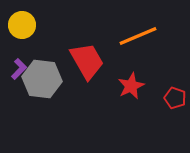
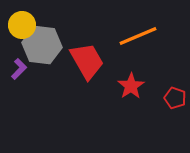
gray hexagon: moved 34 px up
red star: rotated 8 degrees counterclockwise
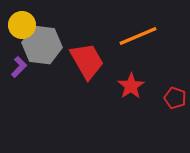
purple L-shape: moved 2 px up
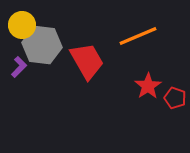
red star: moved 17 px right
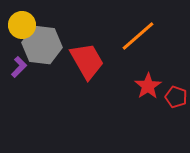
orange line: rotated 18 degrees counterclockwise
red pentagon: moved 1 px right, 1 px up
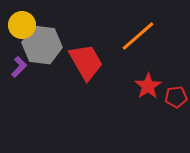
red trapezoid: moved 1 px left, 1 px down
red pentagon: rotated 25 degrees counterclockwise
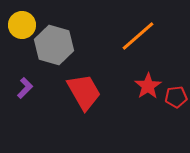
gray hexagon: moved 12 px right; rotated 9 degrees clockwise
red trapezoid: moved 2 px left, 30 px down
purple L-shape: moved 6 px right, 21 px down
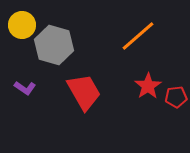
purple L-shape: rotated 80 degrees clockwise
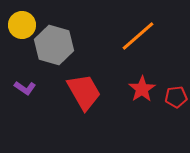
red star: moved 6 px left, 3 px down
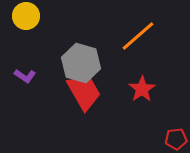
yellow circle: moved 4 px right, 9 px up
gray hexagon: moved 27 px right, 18 px down
purple L-shape: moved 12 px up
red pentagon: moved 42 px down
